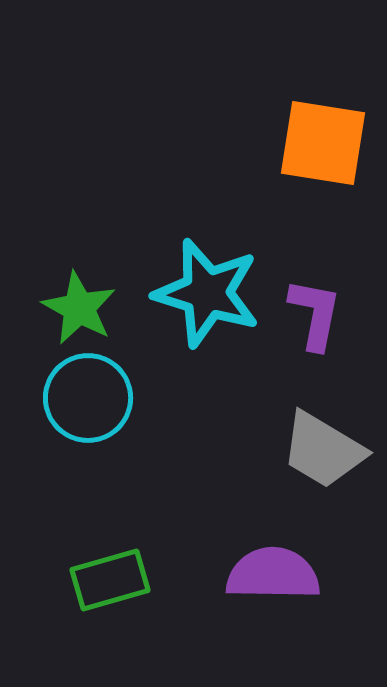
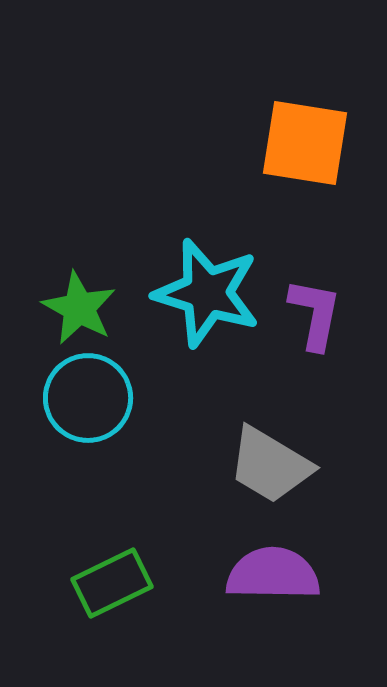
orange square: moved 18 px left
gray trapezoid: moved 53 px left, 15 px down
green rectangle: moved 2 px right, 3 px down; rotated 10 degrees counterclockwise
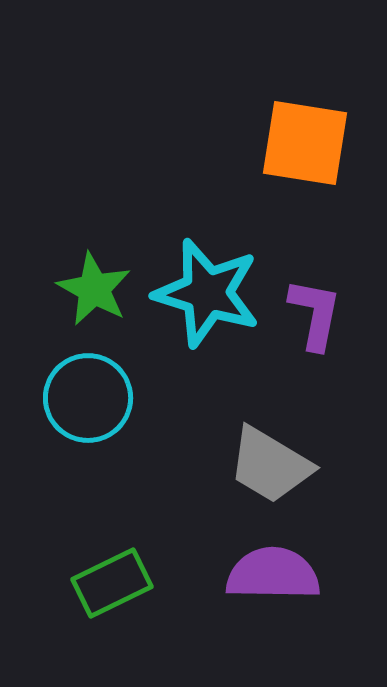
green star: moved 15 px right, 19 px up
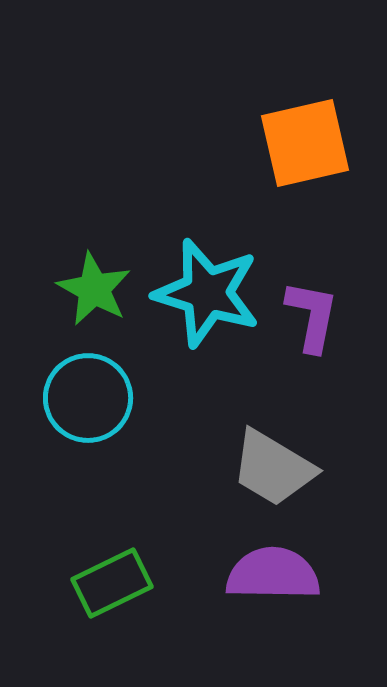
orange square: rotated 22 degrees counterclockwise
purple L-shape: moved 3 px left, 2 px down
gray trapezoid: moved 3 px right, 3 px down
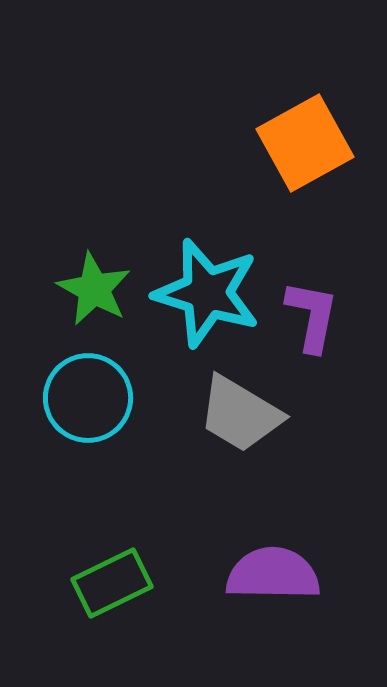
orange square: rotated 16 degrees counterclockwise
gray trapezoid: moved 33 px left, 54 px up
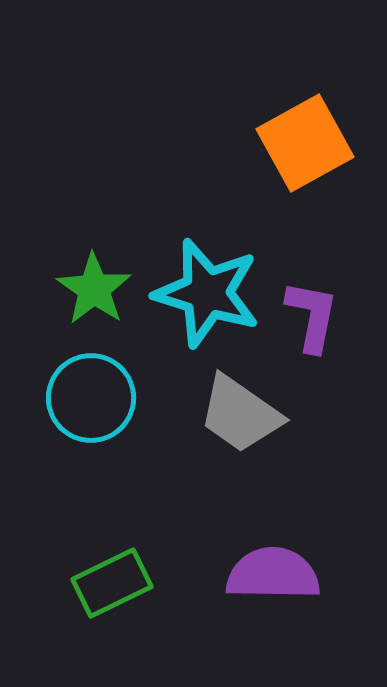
green star: rotated 6 degrees clockwise
cyan circle: moved 3 px right
gray trapezoid: rotated 4 degrees clockwise
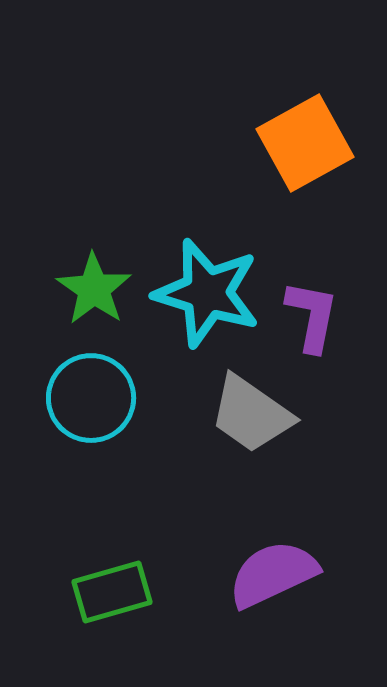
gray trapezoid: moved 11 px right
purple semicircle: rotated 26 degrees counterclockwise
green rectangle: moved 9 px down; rotated 10 degrees clockwise
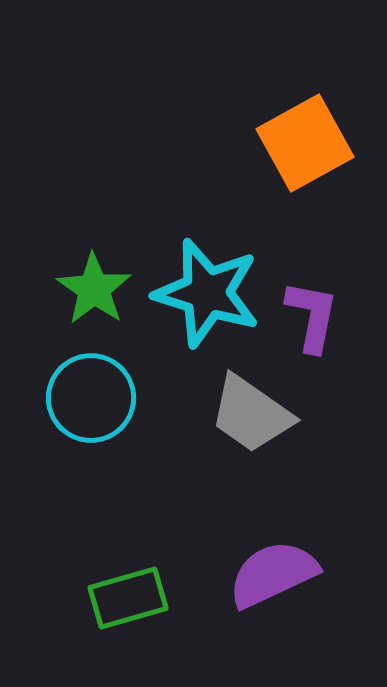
green rectangle: moved 16 px right, 6 px down
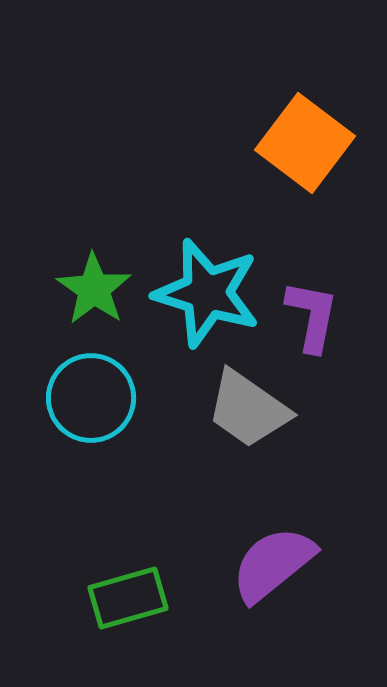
orange square: rotated 24 degrees counterclockwise
gray trapezoid: moved 3 px left, 5 px up
purple semicircle: moved 10 px up; rotated 14 degrees counterclockwise
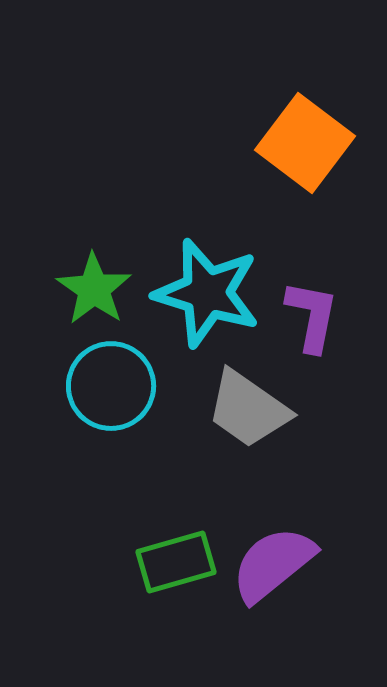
cyan circle: moved 20 px right, 12 px up
green rectangle: moved 48 px right, 36 px up
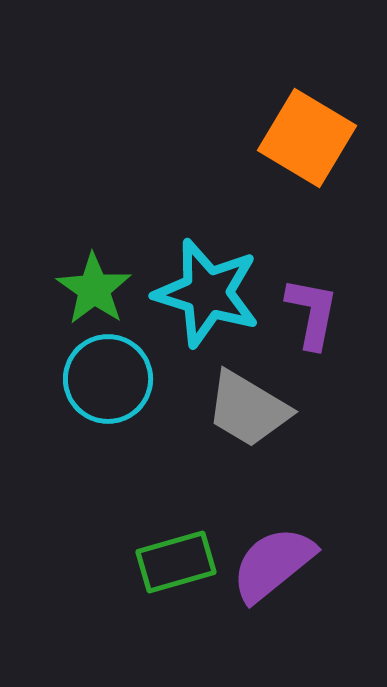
orange square: moved 2 px right, 5 px up; rotated 6 degrees counterclockwise
purple L-shape: moved 3 px up
cyan circle: moved 3 px left, 7 px up
gray trapezoid: rotated 4 degrees counterclockwise
